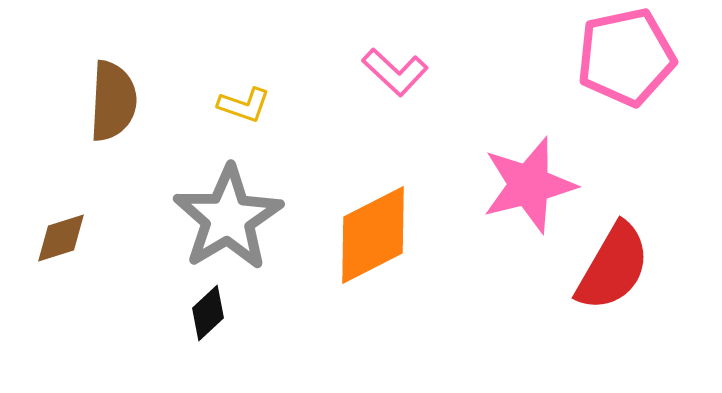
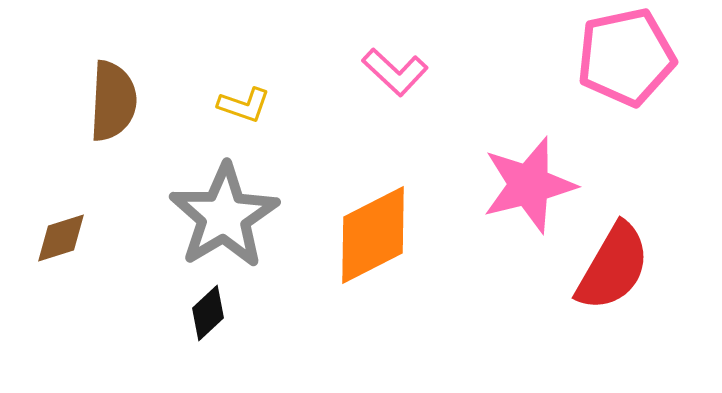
gray star: moved 4 px left, 2 px up
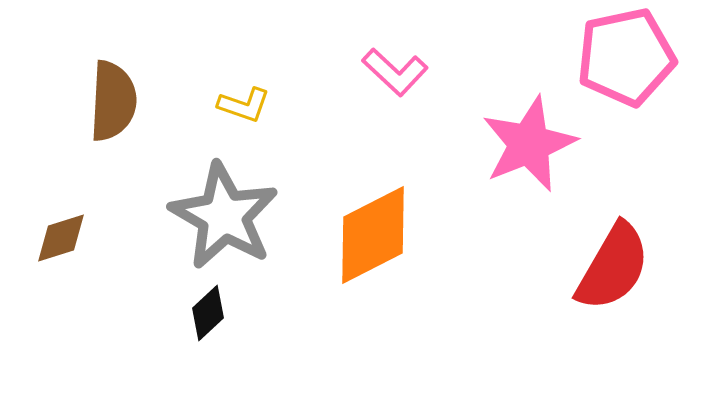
pink star: moved 41 px up; rotated 8 degrees counterclockwise
gray star: rotated 11 degrees counterclockwise
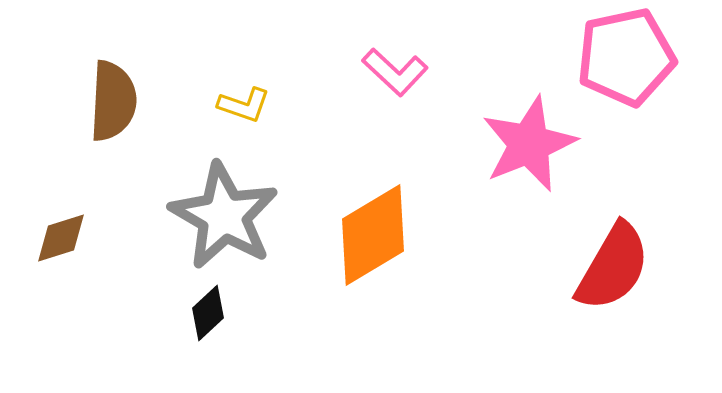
orange diamond: rotated 4 degrees counterclockwise
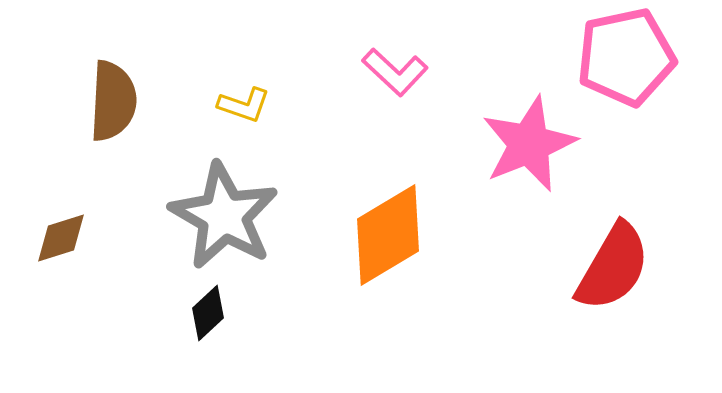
orange diamond: moved 15 px right
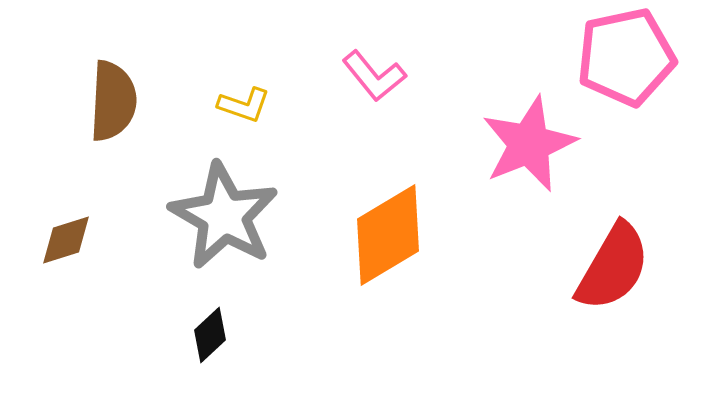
pink L-shape: moved 21 px left, 4 px down; rotated 8 degrees clockwise
brown diamond: moved 5 px right, 2 px down
black diamond: moved 2 px right, 22 px down
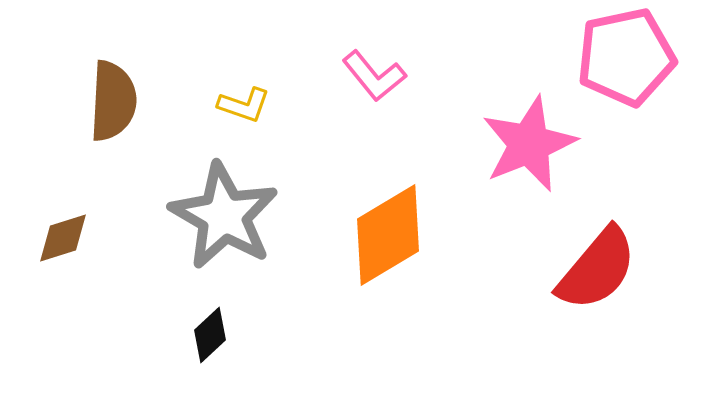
brown diamond: moved 3 px left, 2 px up
red semicircle: moved 16 px left, 2 px down; rotated 10 degrees clockwise
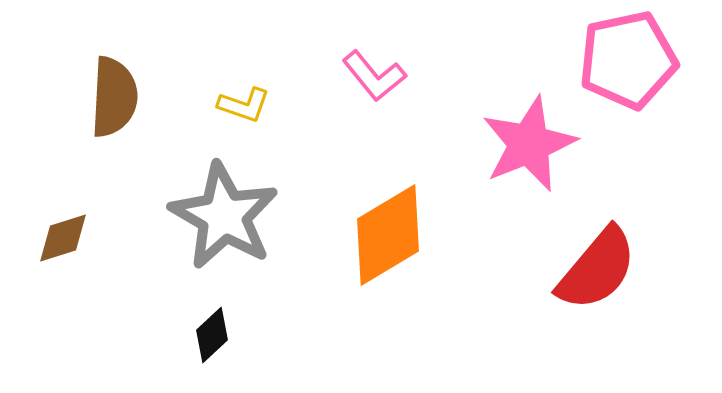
pink pentagon: moved 2 px right, 3 px down
brown semicircle: moved 1 px right, 4 px up
black diamond: moved 2 px right
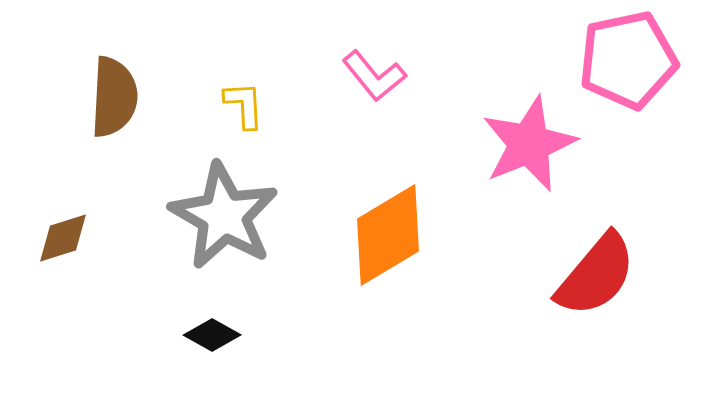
yellow L-shape: rotated 112 degrees counterclockwise
red semicircle: moved 1 px left, 6 px down
black diamond: rotated 72 degrees clockwise
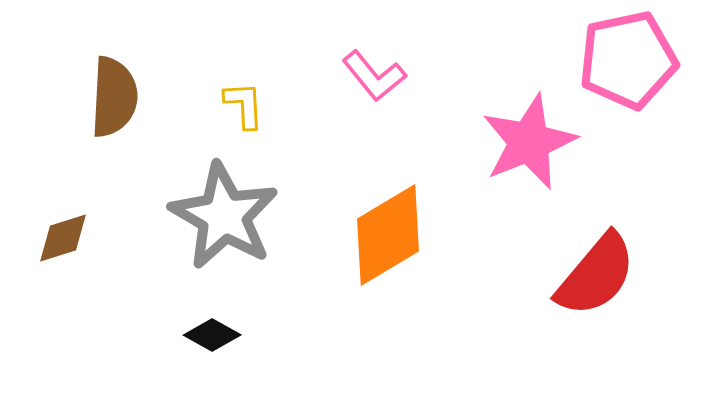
pink star: moved 2 px up
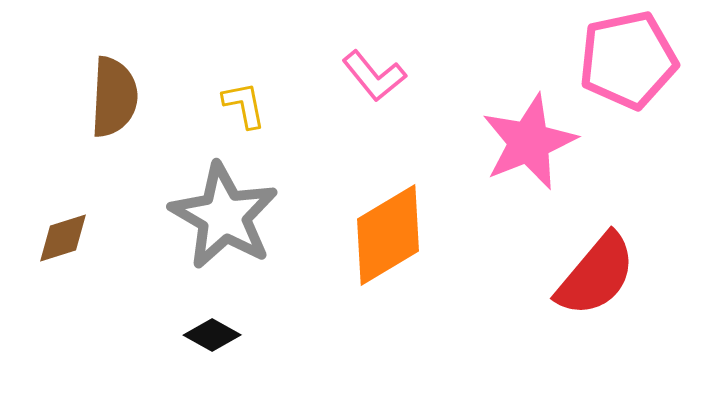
yellow L-shape: rotated 8 degrees counterclockwise
